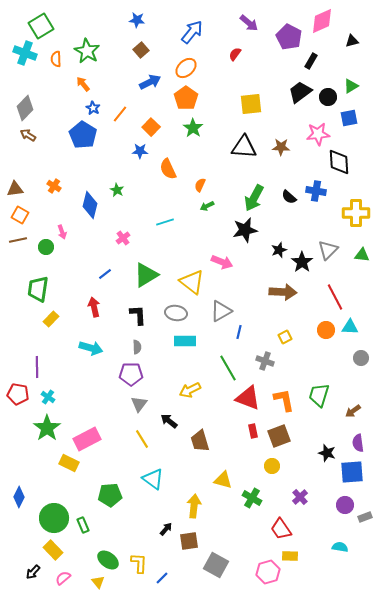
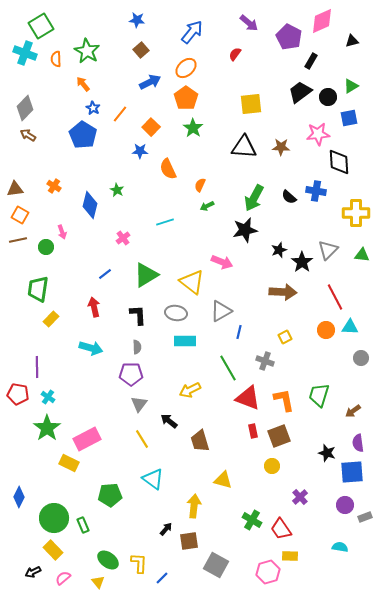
green cross at (252, 498): moved 22 px down
black arrow at (33, 572): rotated 21 degrees clockwise
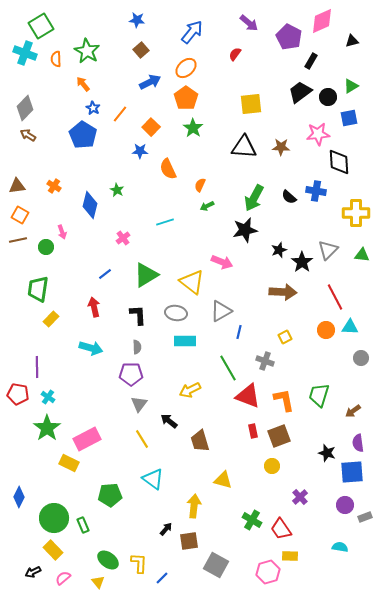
brown triangle at (15, 189): moved 2 px right, 3 px up
red triangle at (248, 398): moved 2 px up
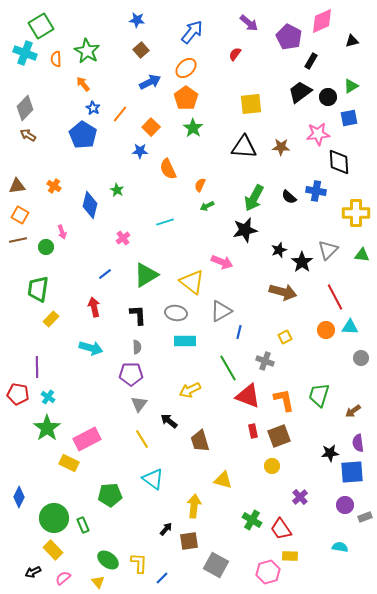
brown arrow at (283, 292): rotated 12 degrees clockwise
black star at (327, 453): moved 3 px right; rotated 24 degrees counterclockwise
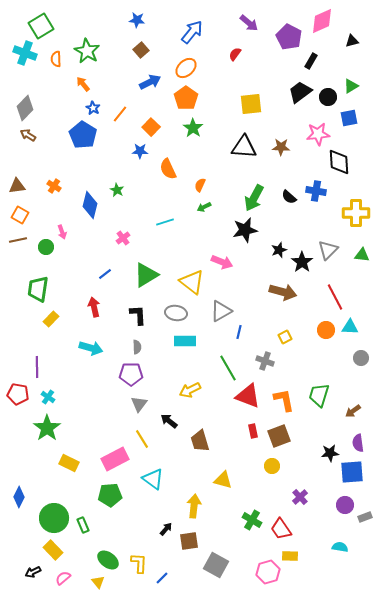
green arrow at (207, 206): moved 3 px left, 1 px down
pink rectangle at (87, 439): moved 28 px right, 20 px down
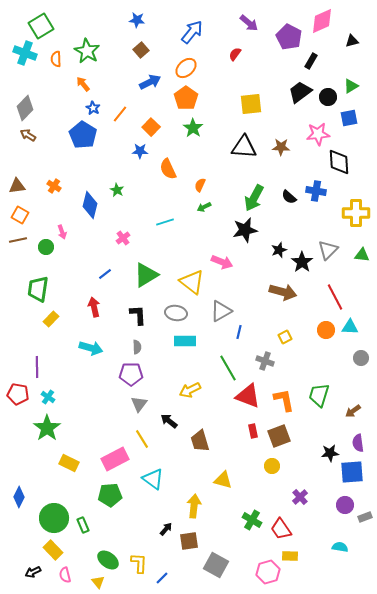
pink semicircle at (63, 578): moved 2 px right, 3 px up; rotated 63 degrees counterclockwise
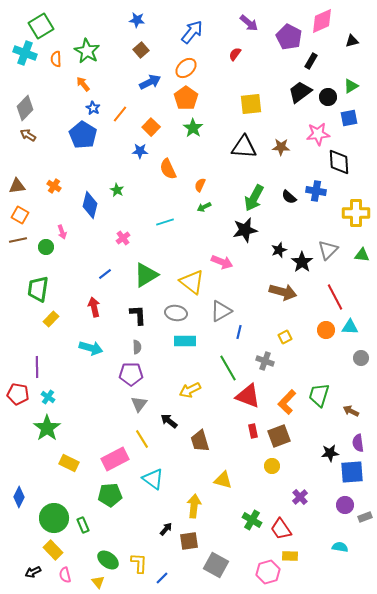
orange L-shape at (284, 400): moved 3 px right, 2 px down; rotated 125 degrees counterclockwise
brown arrow at (353, 411): moved 2 px left; rotated 63 degrees clockwise
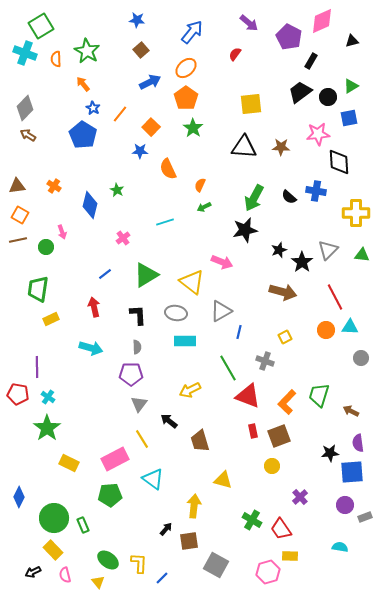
yellow rectangle at (51, 319): rotated 21 degrees clockwise
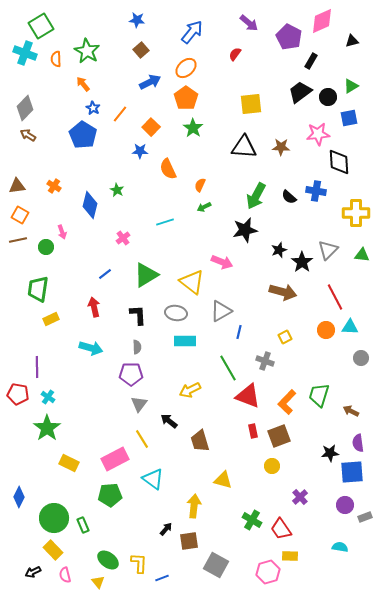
green arrow at (254, 198): moved 2 px right, 2 px up
blue line at (162, 578): rotated 24 degrees clockwise
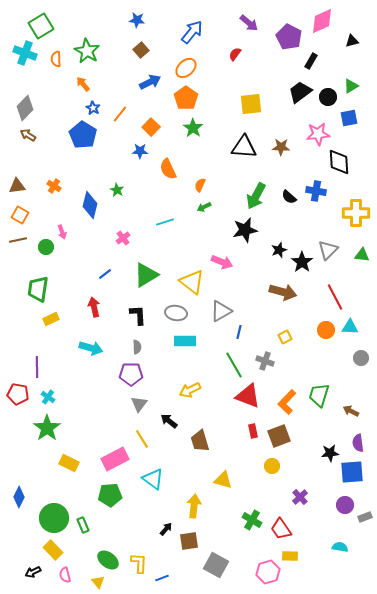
green line at (228, 368): moved 6 px right, 3 px up
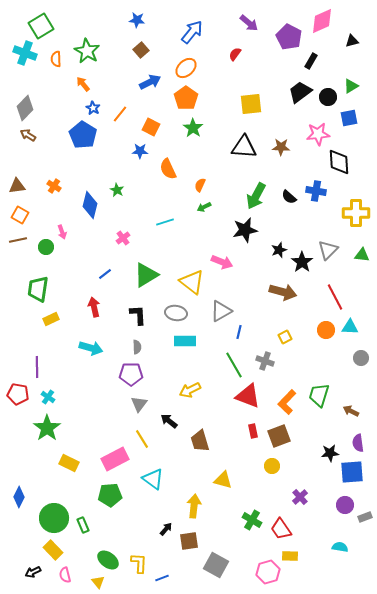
orange square at (151, 127): rotated 18 degrees counterclockwise
